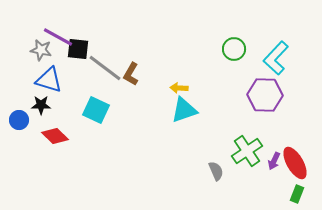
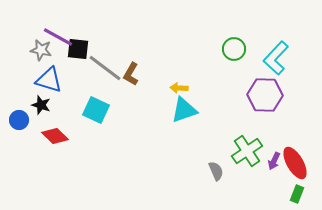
black star: rotated 18 degrees clockwise
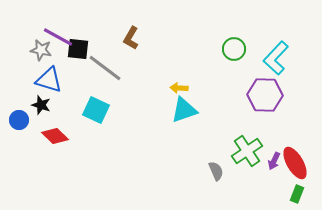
brown L-shape: moved 36 px up
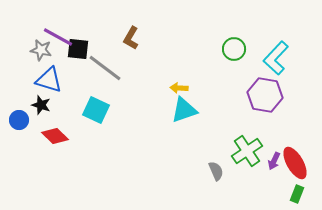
purple hexagon: rotated 8 degrees clockwise
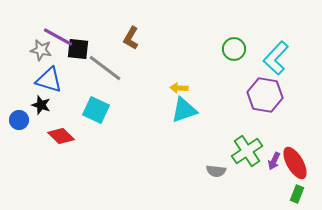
red diamond: moved 6 px right
gray semicircle: rotated 120 degrees clockwise
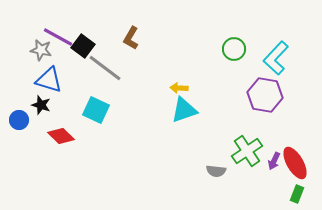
black square: moved 5 px right, 3 px up; rotated 30 degrees clockwise
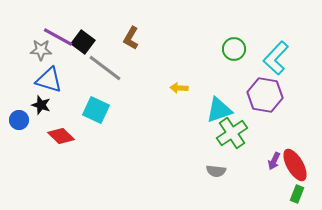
black square: moved 4 px up
gray star: rotated 10 degrees counterclockwise
cyan triangle: moved 35 px right
green cross: moved 15 px left, 18 px up
red ellipse: moved 2 px down
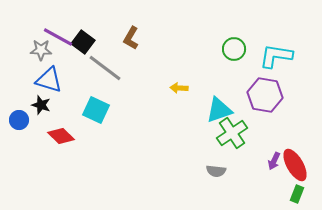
cyan L-shape: moved 2 px up; rotated 56 degrees clockwise
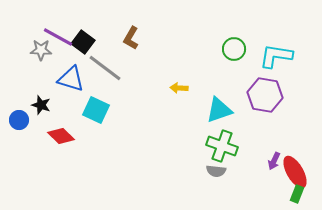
blue triangle: moved 22 px right, 1 px up
green cross: moved 10 px left, 13 px down; rotated 36 degrees counterclockwise
red ellipse: moved 7 px down
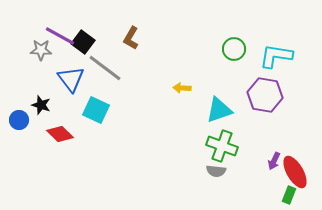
purple line: moved 2 px right, 1 px up
blue triangle: rotated 36 degrees clockwise
yellow arrow: moved 3 px right
red diamond: moved 1 px left, 2 px up
green rectangle: moved 8 px left, 1 px down
